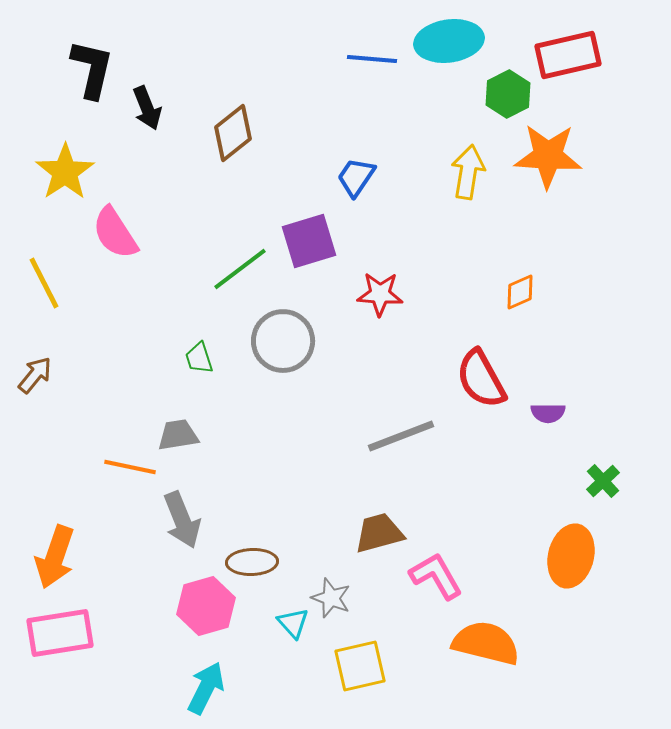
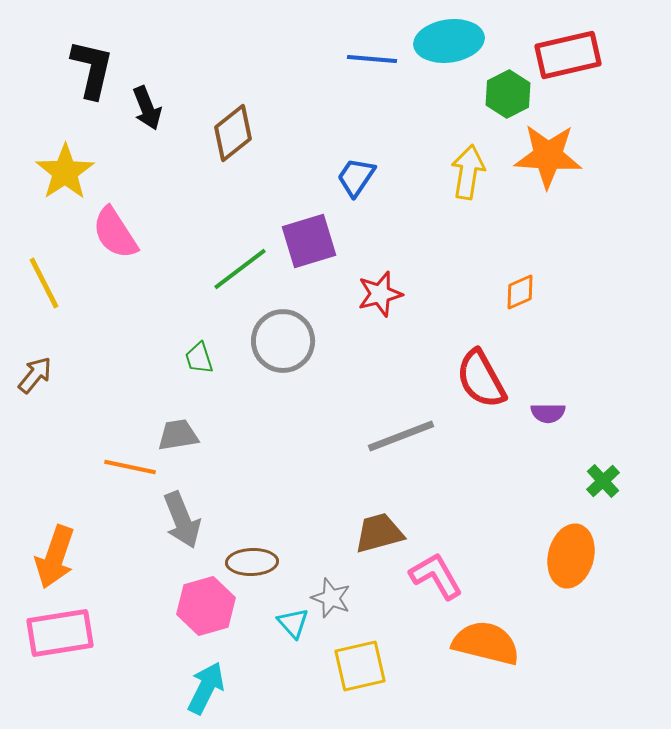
red star: rotated 18 degrees counterclockwise
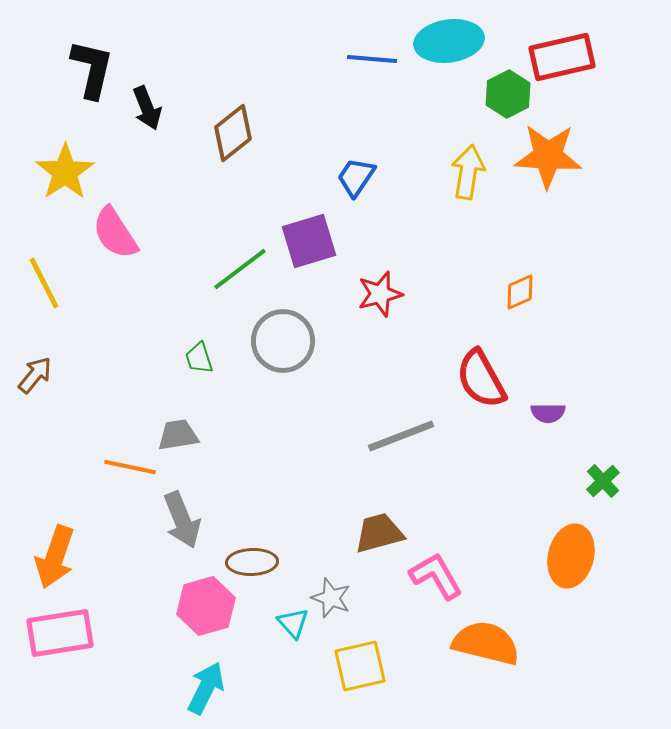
red rectangle: moved 6 px left, 2 px down
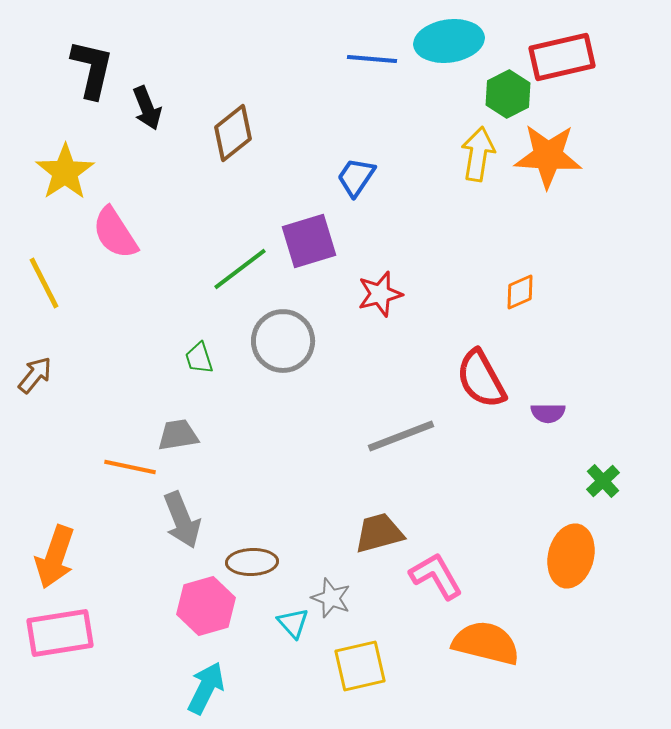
yellow arrow: moved 10 px right, 18 px up
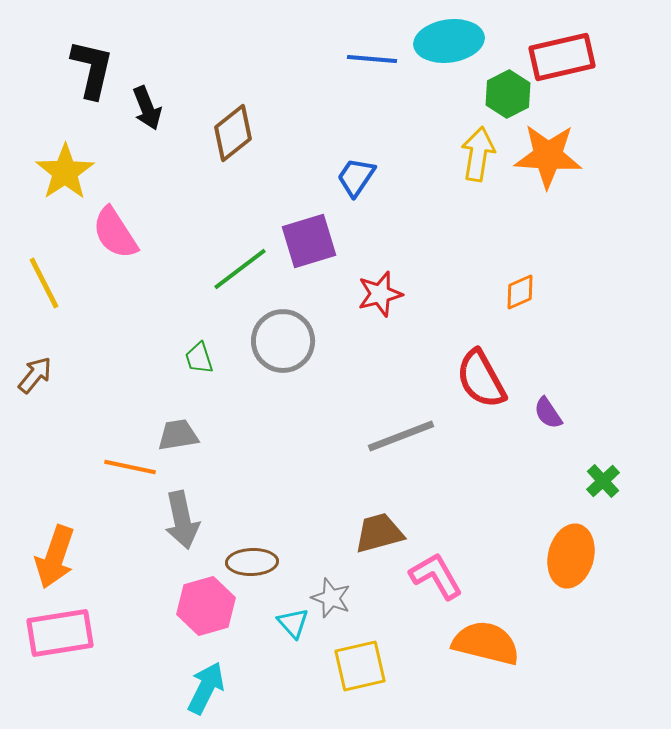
purple semicircle: rotated 56 degrees clockwise
gray arrow: rotated 10 degrees clockwise
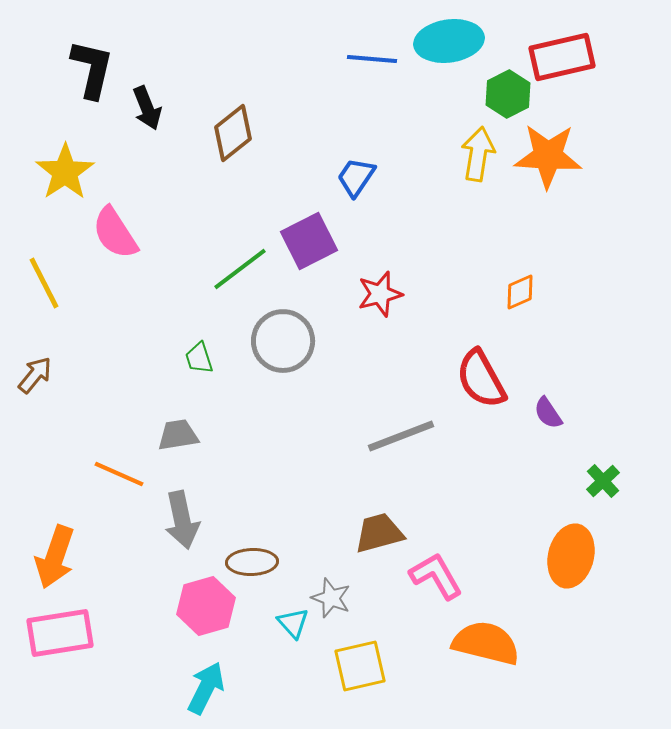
purple square: rotated 10 degrees counterclockwise
orange line: moved 11 px left, 7 px down; rotated 12 degrees clockwise
